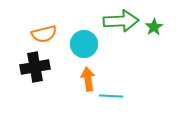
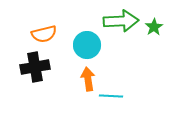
cyan circle: moved 3 px right, 1 px down
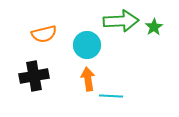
black cross: moved 1 px left, 9 px down
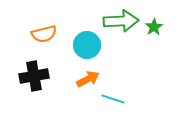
orange arrow: rotated 70 degrees clockwise
cyan line: moved 2 px right, 3 px down; rotated 15 degrees clockwise
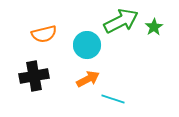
green arrow: rotated 24 degrees counterclockwise
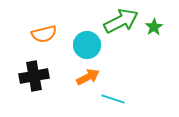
orange arrow: moved 2 px up
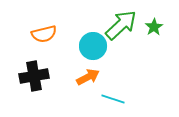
green arrow: moved 4 px down; rotated 16 degrees counterclockwise
cyan circle: moved 6 px right, 1 px down
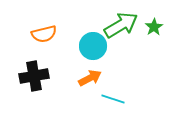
green arrow: rotated 12 degrees clockwise
orange arrow: moved 2 px right, 1 px down
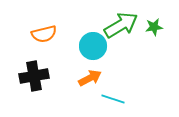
green star: rotated 24 degrees clockwise
